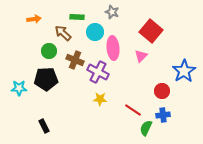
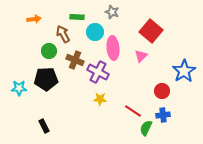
brown arrow: moved 1 px down; rotated 18 degrees clockwise
red line: moved 1 px down
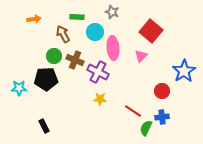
green circle: moved 5 px right, 5 px down
blue cross: moved 1 px left, 2 px down
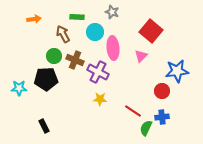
blue star: moved 7 px left; rotated 25 degrees clockwise
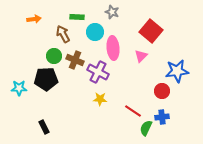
black rectangle: moved 1 px down
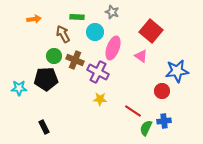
pink ellipse: rotated 25 degrees clockwise
pink triangle: rotated 40 degrees counterclockwise
blue cross: moved 2 px right, 4 px down
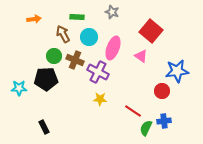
cyan circle: moved 6 px left, 5 px down
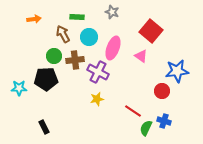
brown cross: rotated 30 degrees counterclockwise
yellow star: moved 3 px left; rotated 16 degrees counterclockwise
blue cross: rotated 24 degrees clockwise
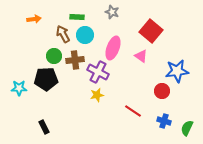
cyan circle: moved 4 px left, 2 px up
yellow star: moved 4 px up
green semicircle: moved 41 px right
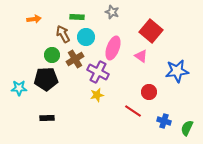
cyan circle: moved 1 px right, 2 px down
green circle: moved 2 px left, 1 px up
brown cross: moved 1 px up; rotated 24 degrees counterclockwise
red circle: moved 13 px left, 1 px down
black rectangle: moved 3 px right, 9 px up; rotated 64 degrees counterclockwise
